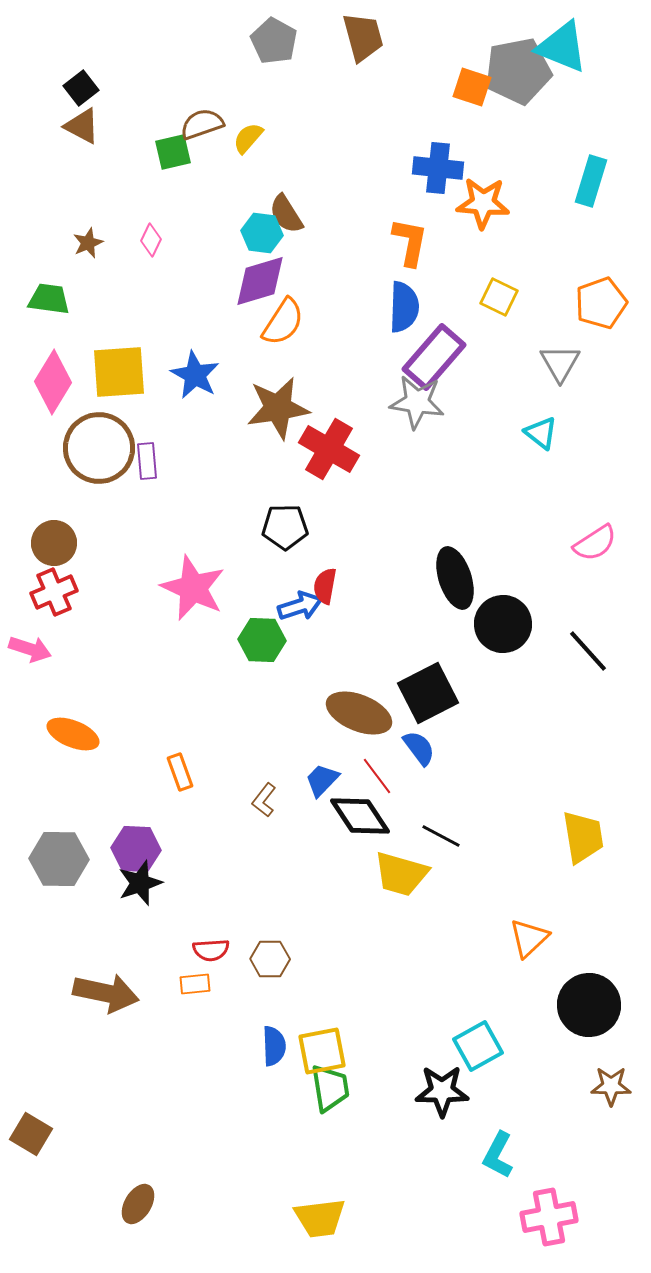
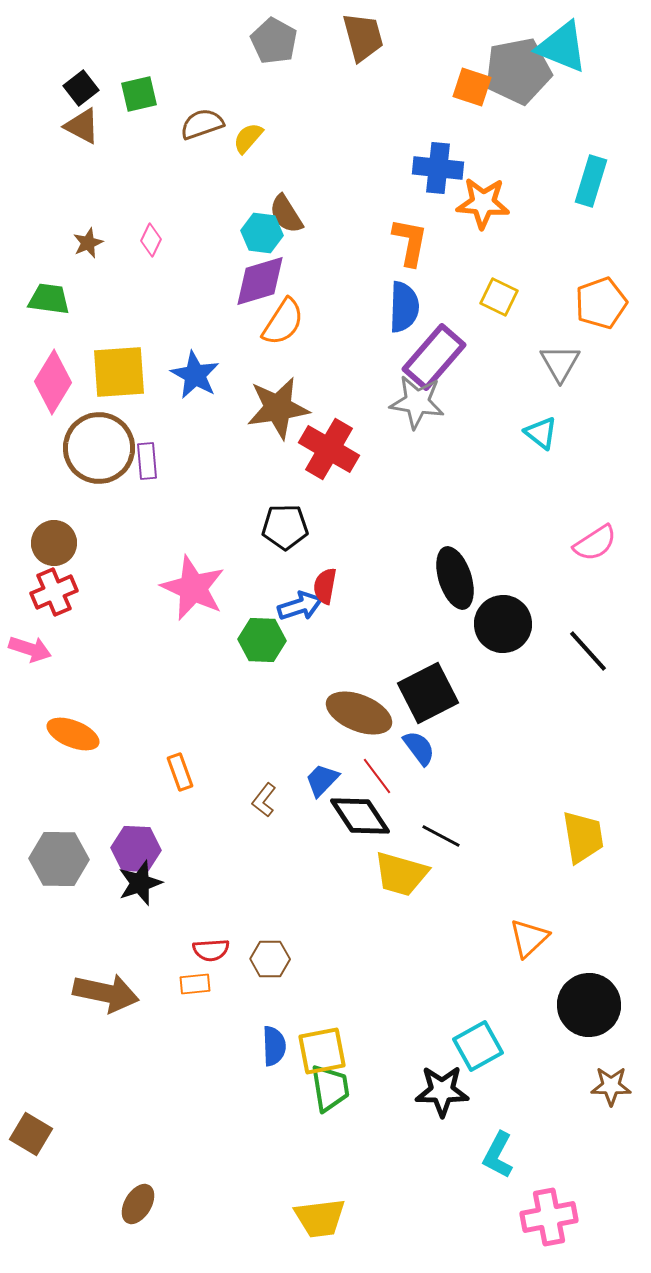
green square at (173, 152): moved 34 px left, 58 px up
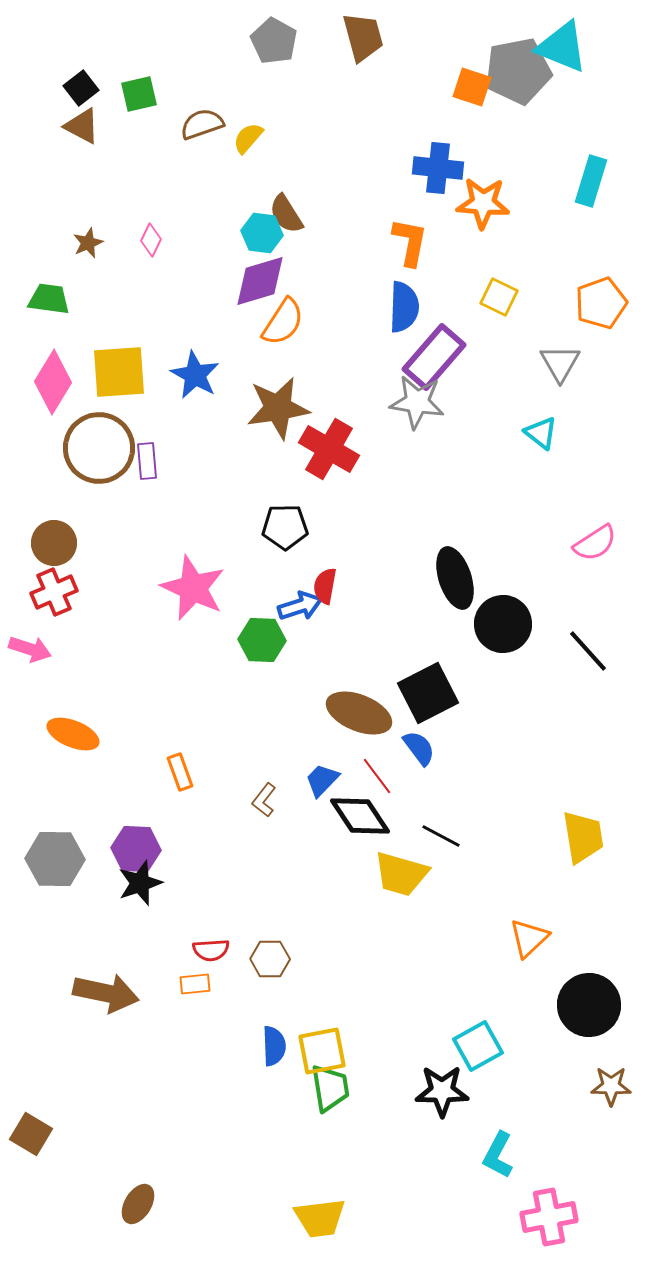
gray hexagon at (59, 859): moved 4 px left
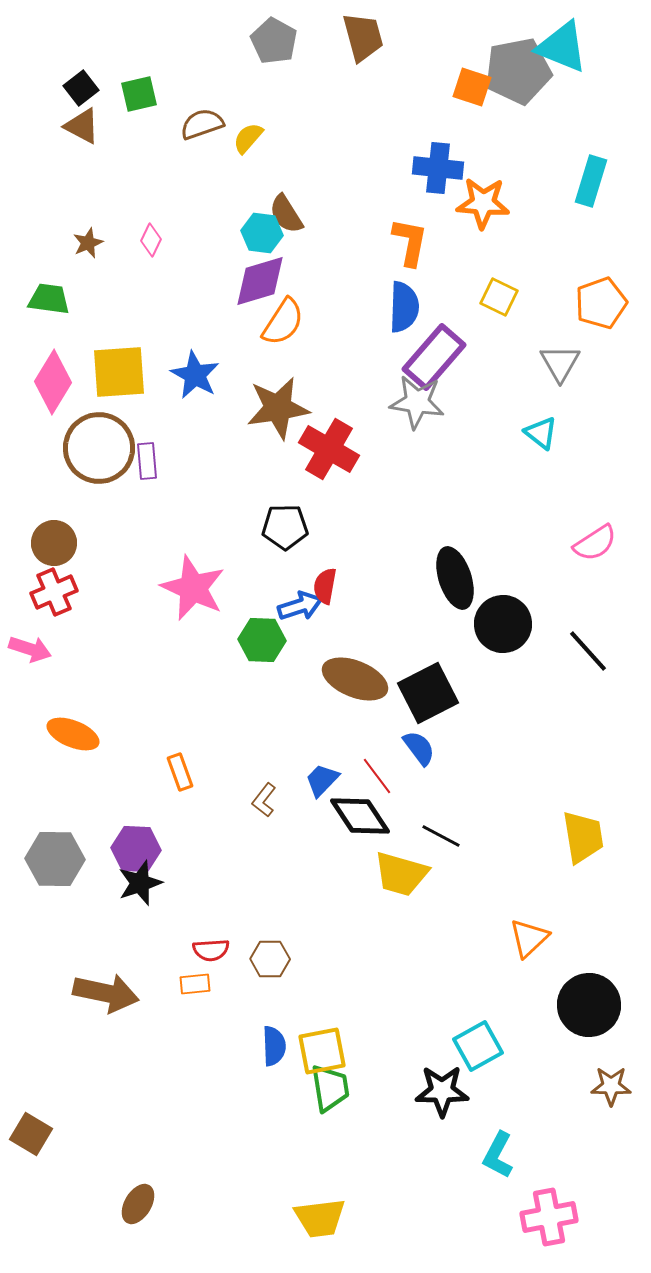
brown ellipse at (359, 713): moved 4 px left, 34 px up
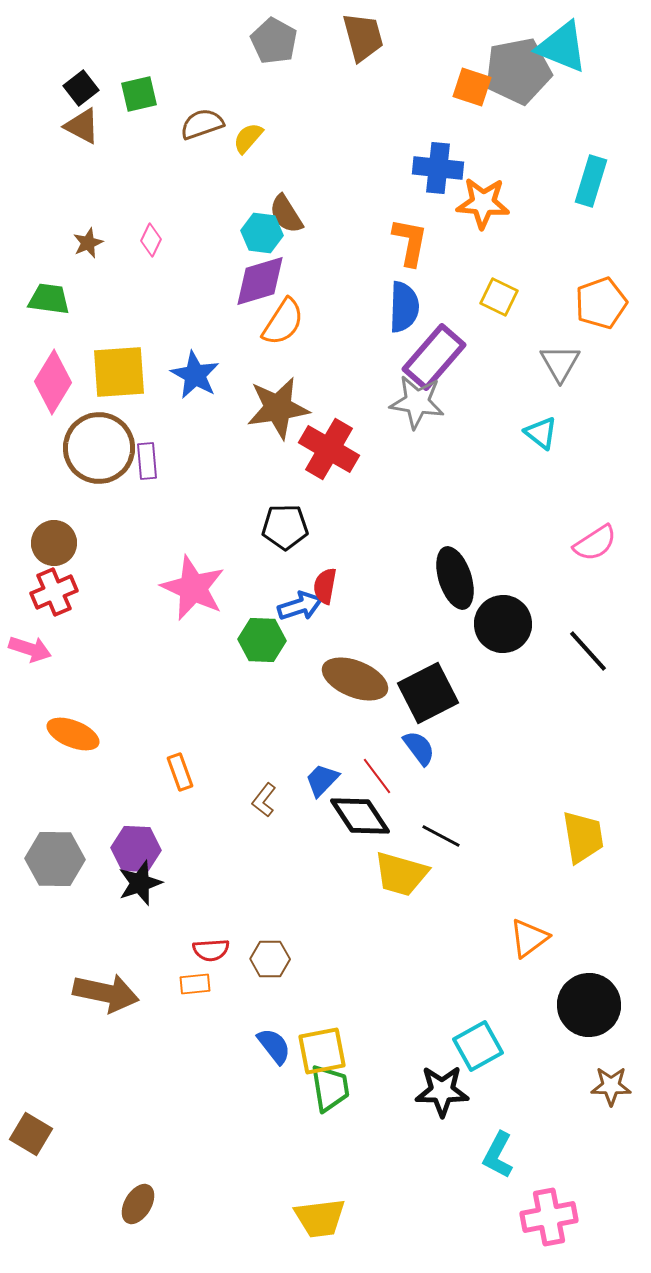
orange triangle at (529, 938): rotated 6 degrees clockwise
blue semicircle at (274, 1046): rotated 36 degrees counterclockwise
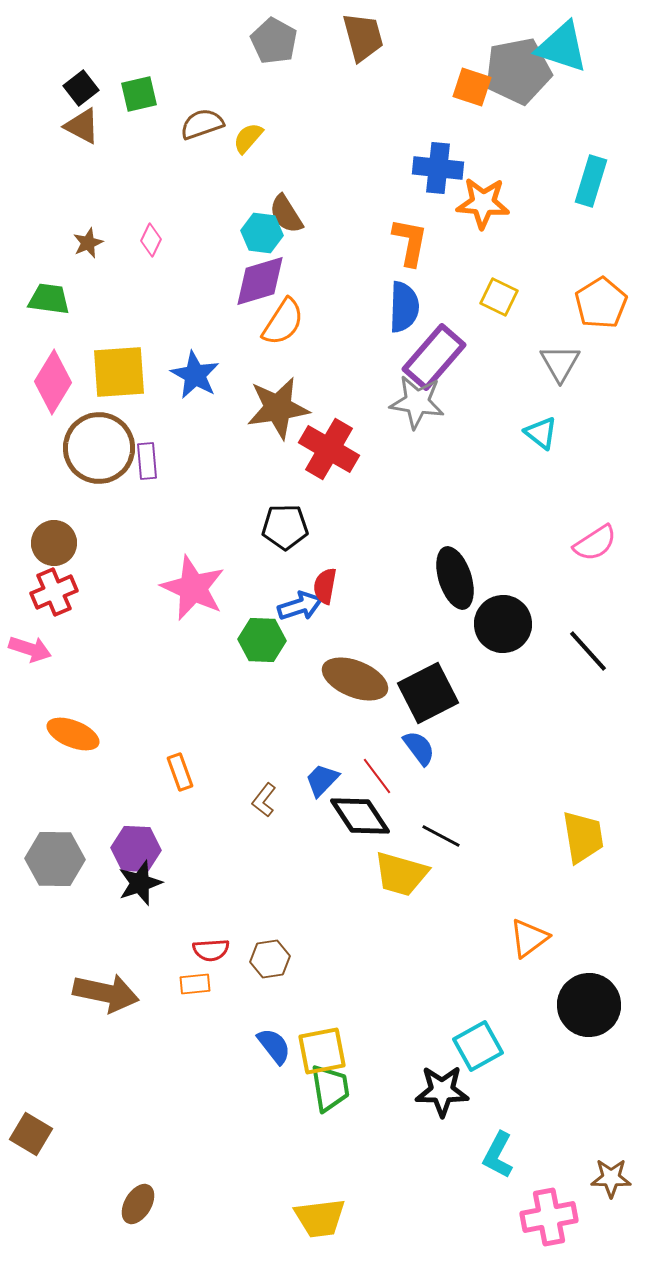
cyan triangle at (562, 47): rotated 4 degrees counterclockwise
orange pentagon at (601, 303): rotated 12 degrees counterclockwise
brown hexagon at (270, 959): rotated 9 degrees counterclockwise
brown star at (611, 1086): moved 92 px down
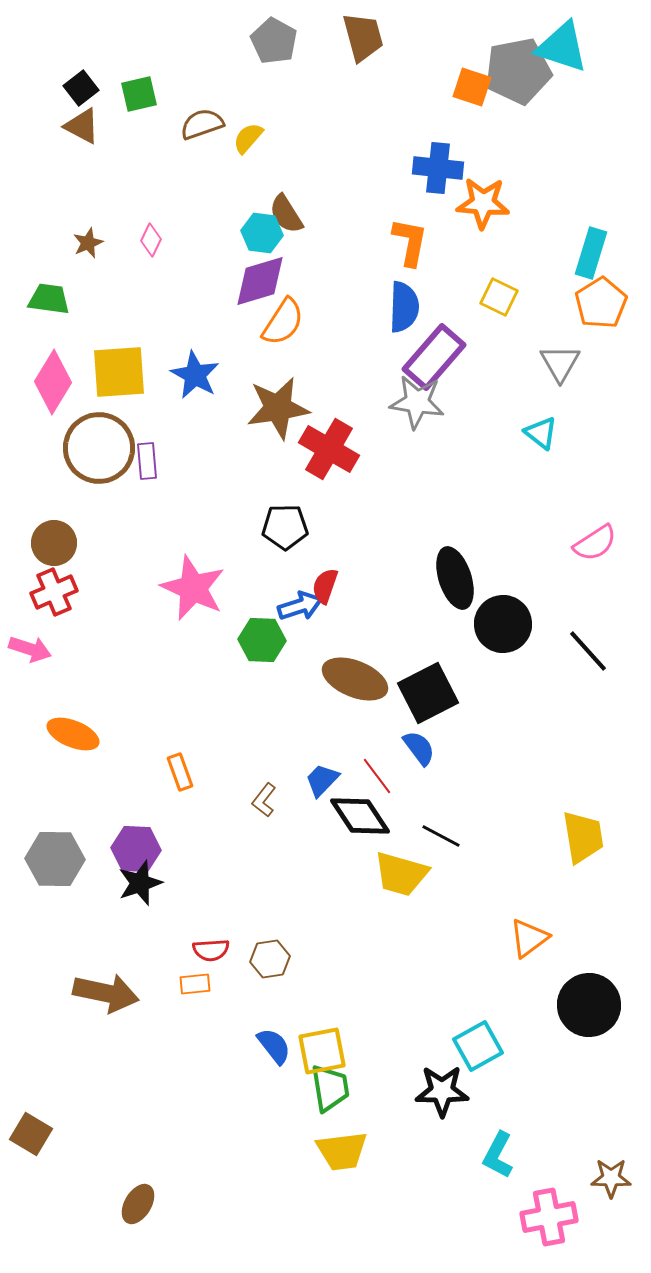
cyan rectangle at (591, 181): moved 72 px down
red semicircle at (325, 586): rotated 9 degrees clockwise
yellow trapezoid at (320, 1218): moved 22 px right, 67 px up
